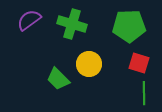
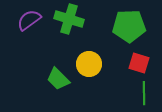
green cross: moved 3 px left, 5 px up
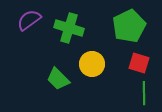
green cross: moved 9 px down
green pentagon: rotated 24 degrees counterclockwise
yellow circle: moved 3 px right
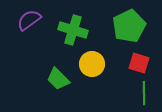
green cross: moved 4 px right, 2 px down
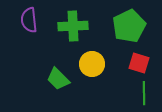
purple semicircle: rotated 60 degrees counterclockwise
green cross: moved 4 px up; rotated 20 degrees counterclockwise
